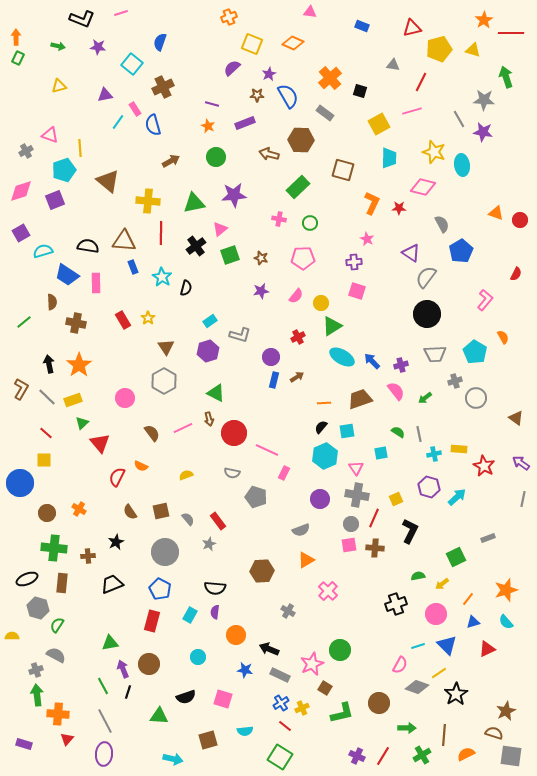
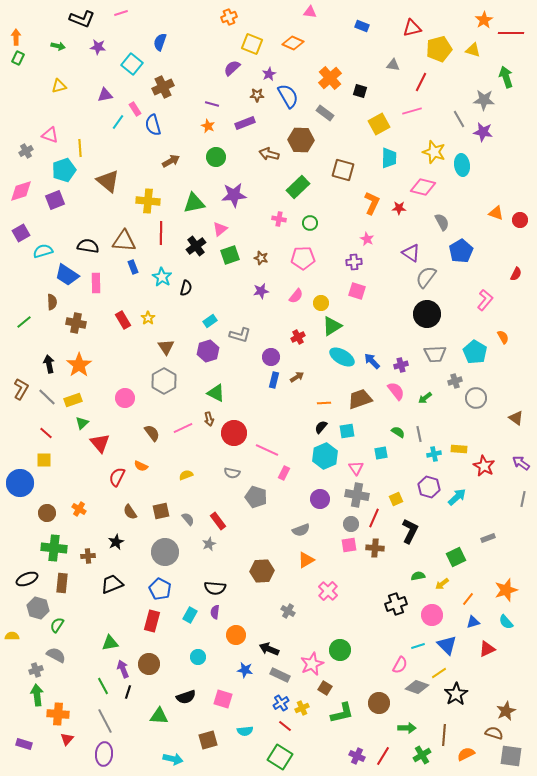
gray semicircle at (442, 224): moved 2 px up
pink circle at (436, 614): moved 4 px left, 1 px down
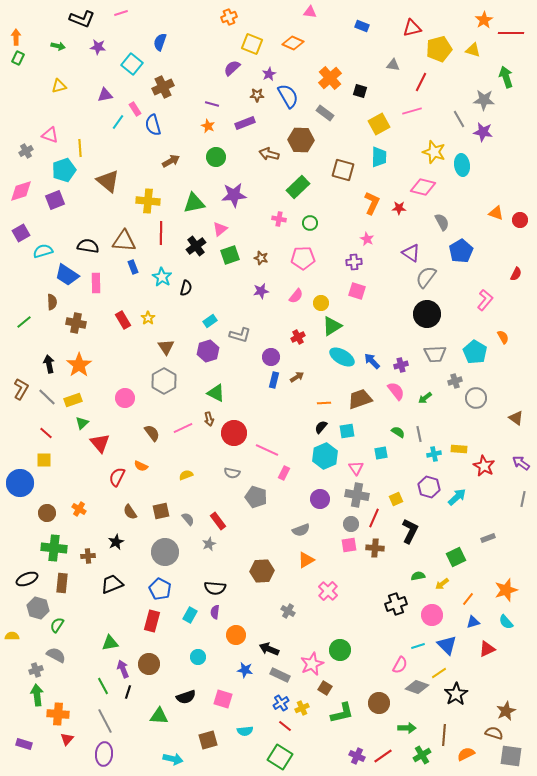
cyan trapezoid at (389, 158): moved 10 px left, 1 px up
red line at (383, 756): rotated 24 degrees clockwise
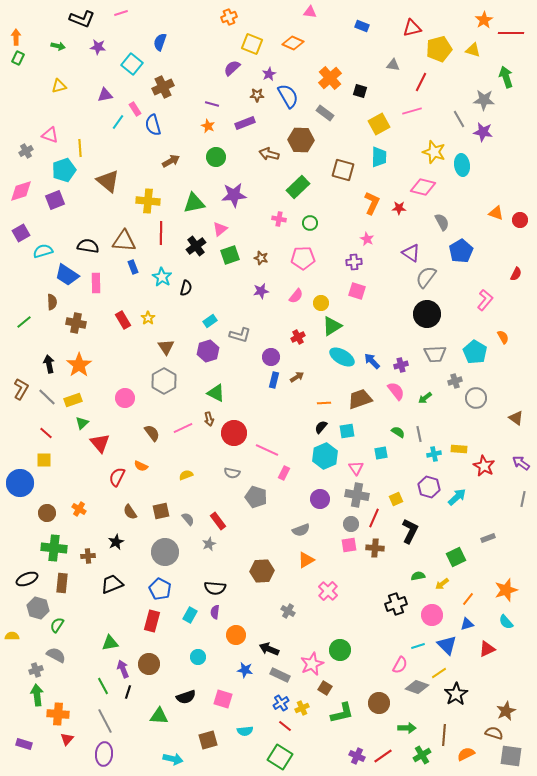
blue triangle at (473, 622): moved 6 px left, 2 px down
